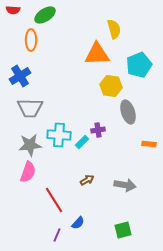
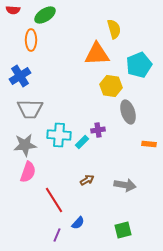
gray trapezoid: moved 1 px down
gray star: moved 5 px left
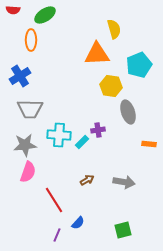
gray arrow: moved 1 px left, 3 px up
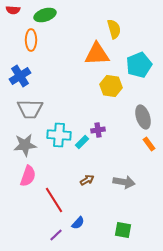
green ellipse: rotated 15 degrees clockwise
gray ellipse: moved 15 px right, 5 px down
orange rectangle: rotated 48 degrees clockwise
pink semicircle: moved 4 px down
green square: rotated 24 degrees clockwise
purple line: moved 1 px left; rotated 24 degrees clockwise
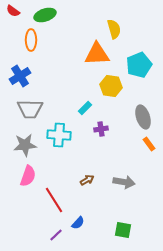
red semicircle: moved 1 px down; rotated 32 degrees clockwise
purple cross: moved 3 px right, 1 px up
cyan rectangle: moved 3 px right, 34 px up
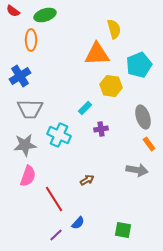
cyan cross: rotated 20 degrees clockwise
gray arrow: moved 13 px right, 12 px up
red line: moved 1 px up
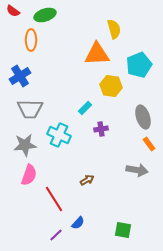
pink semicircle: moved 1 px right, 1 px up
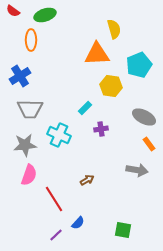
gray ellipse: moved 1 px right; rotated 45 degrees counterclockwise
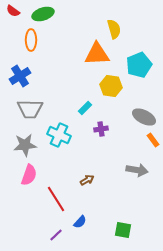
green ellipse: moved 2 px left, 1 px up
orange rectangle: moved 4 px right, 4 px up
red line: moved 2 px right
blue semicircle: moved 2 px right, 1 px up
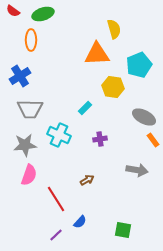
yellow hexagon: moved 2 px right, 1 px down
purple cross: moved 1 px left, 10 px down
